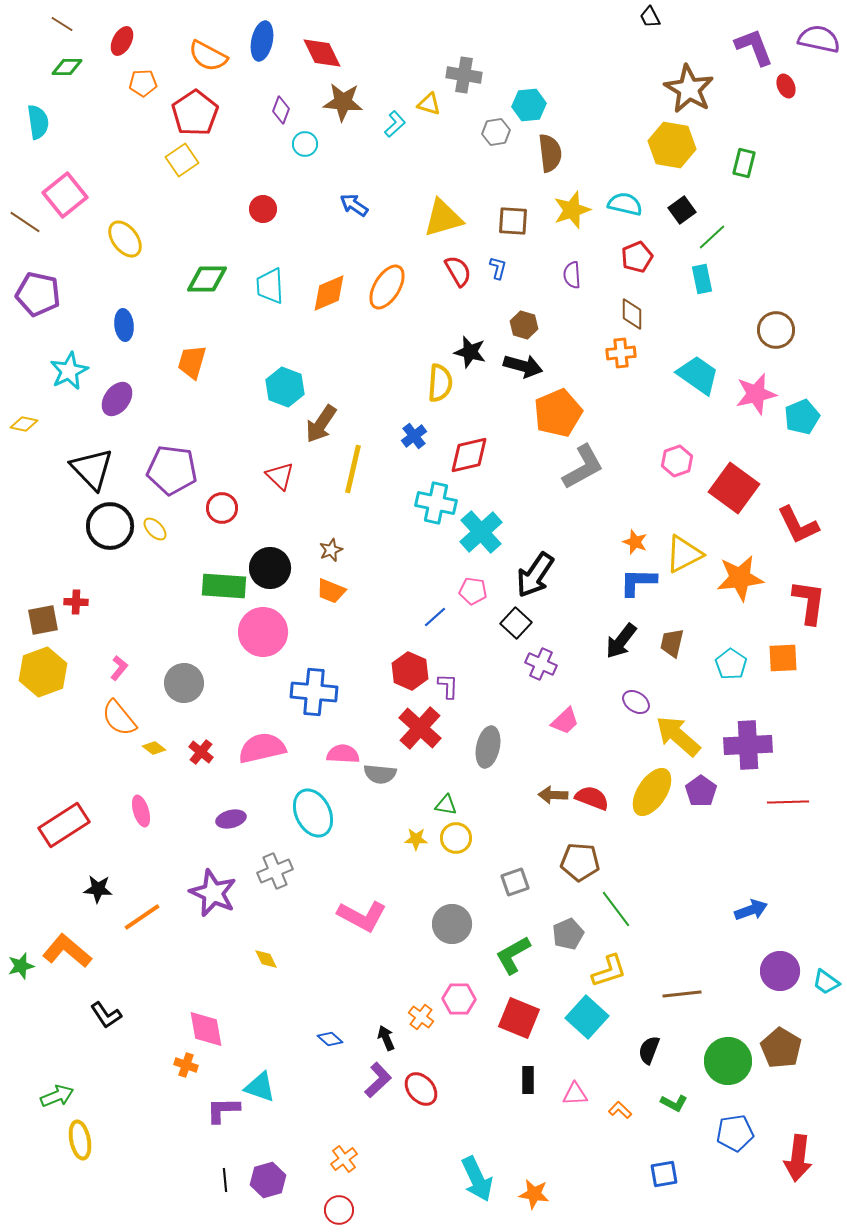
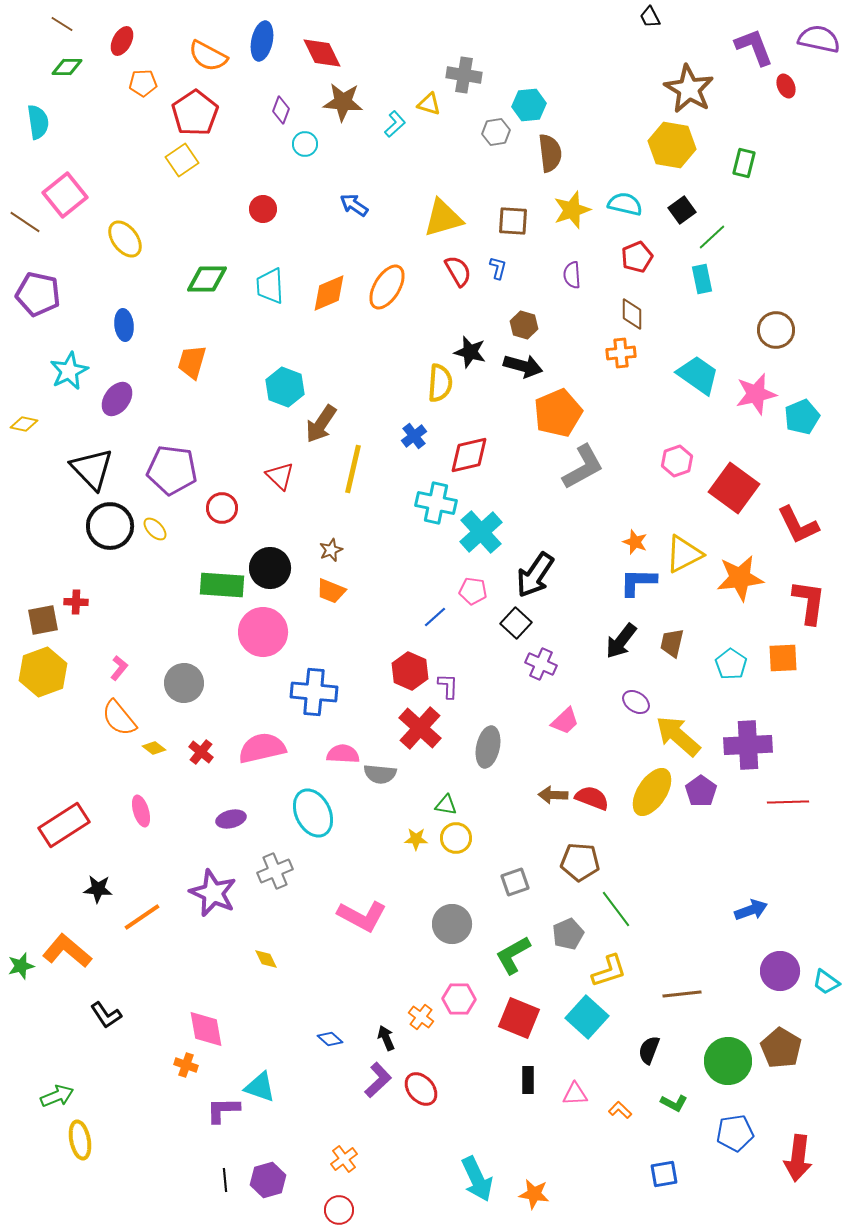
green rectangle at (224, 586): moved 2 px left, 1 px up
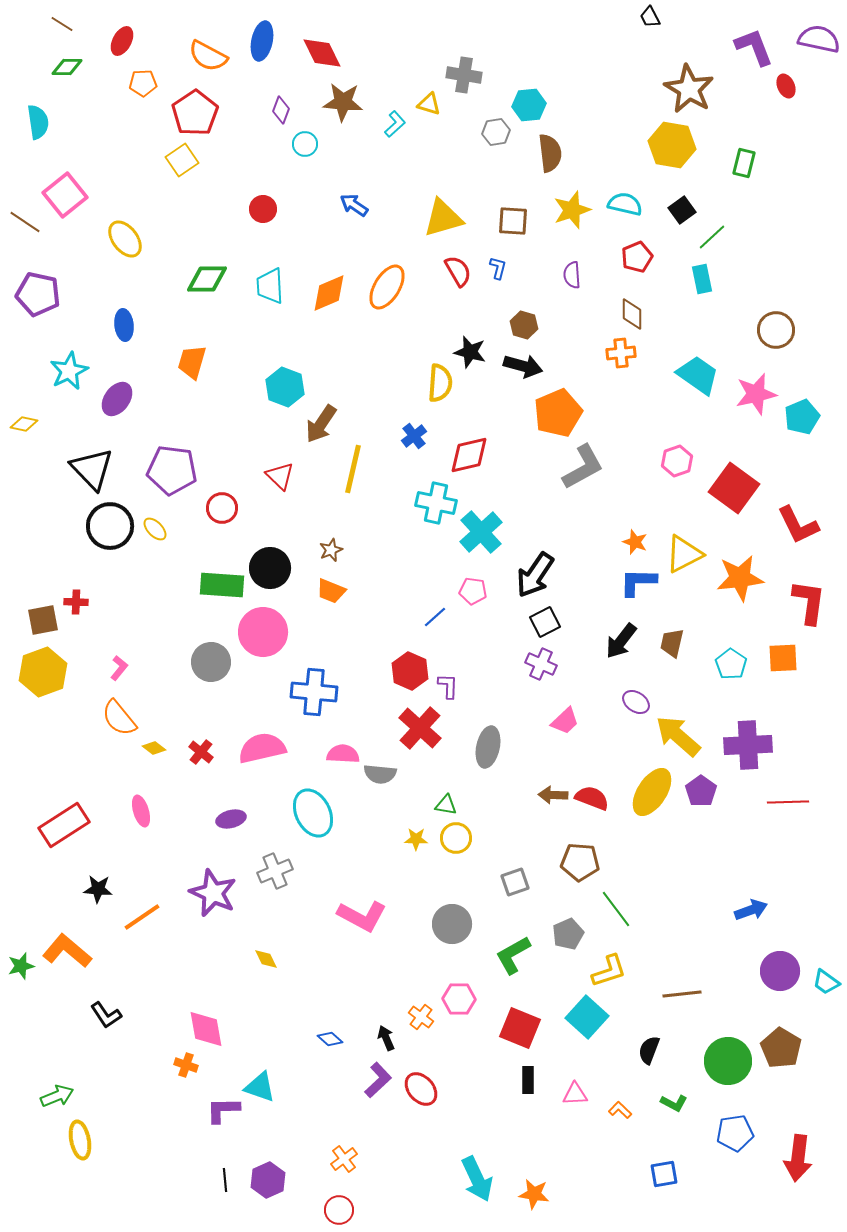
black square at (516, 623): moved 29 px right, 1 px up; rotated 20 degrees clockwise
gray circle at (184, 683): moved 27 px right, 21 px up
red square at (519, 1018): moved 1 px right, 10 px down
purple hexagon at (268, 1180): rotated 8 degrees counterclockwise
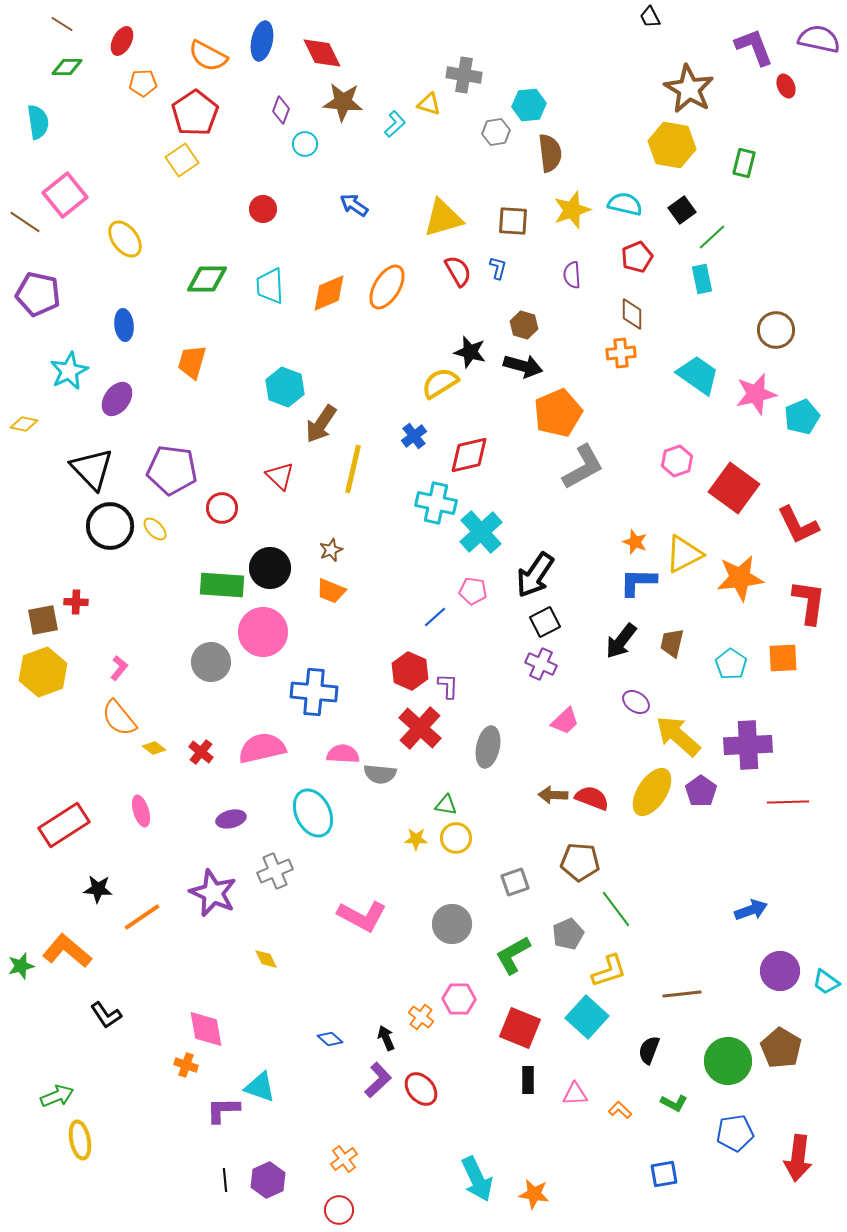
yellow semicircle at (440, 383): rotated 126 degrees counterclockwise
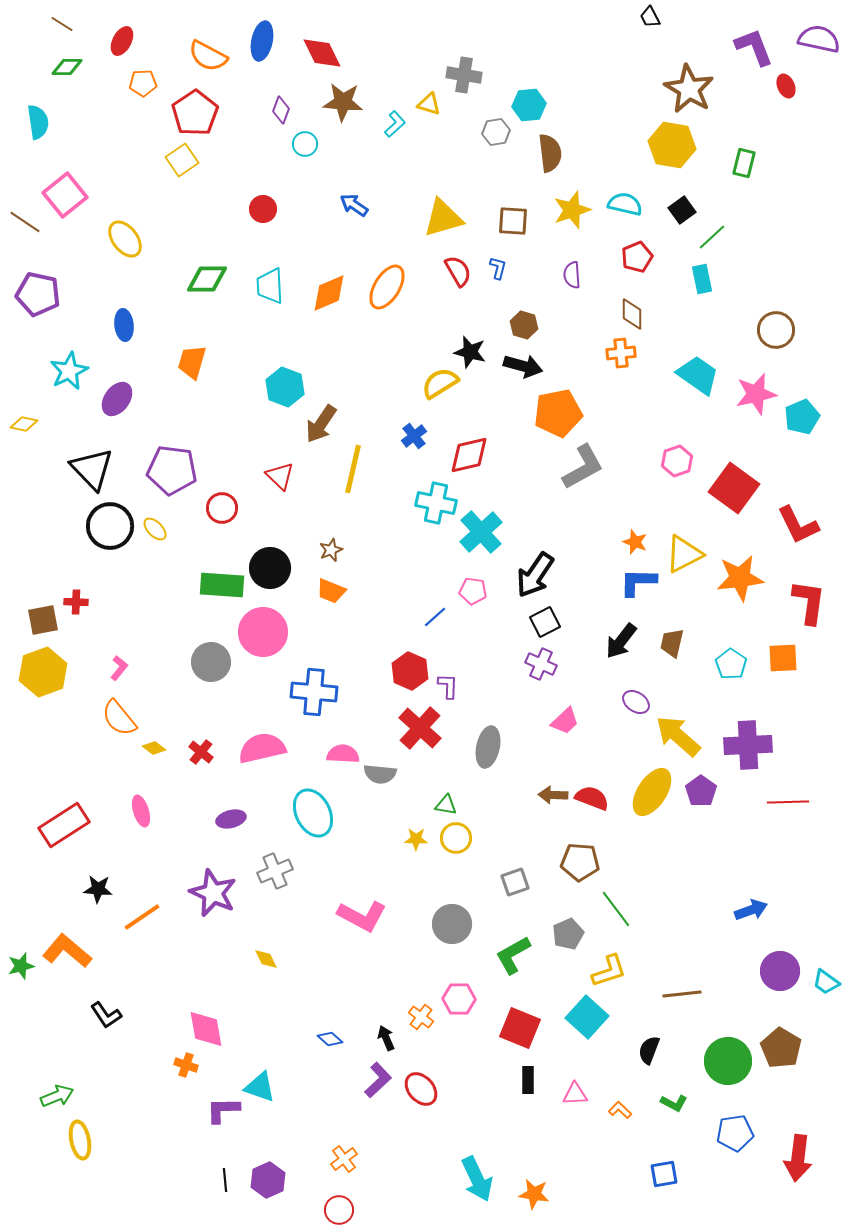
orange pentagon at (558, 413): rotated 12 degrees clockwise
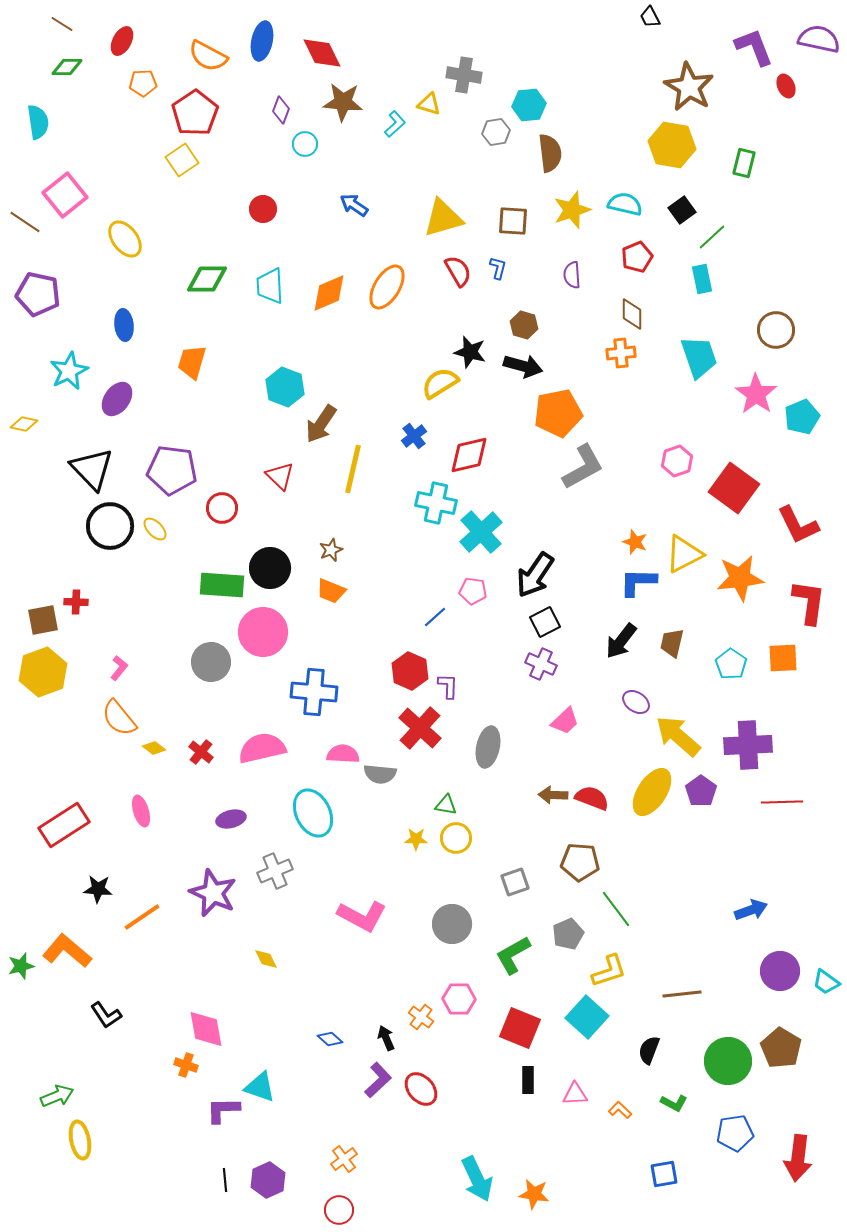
brown star at (689, 89): moved 2 px up
cyan trapezoid at (698, 375): moved 1 px right, 18 px up; rotated 36 degrees clockwise
pink star at (756, 394): rotated 24 degrees counterclockwise
red line at (788, 802): moved 6 px left
